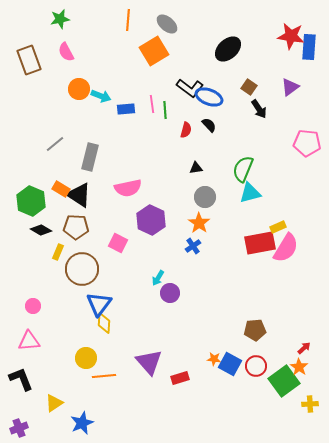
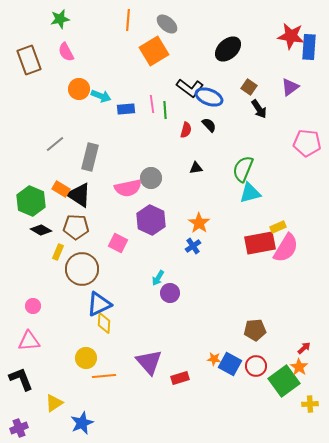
gray circle at (205, 197): moved 54 px left, 19 px up
blue triangle at (99, 304): rotated 28 degrees clockwise
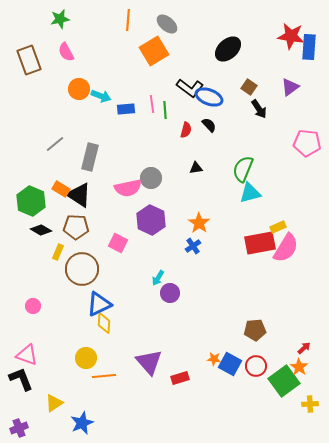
pink triangle at (29, 341): moved 2 px left, 14 px down; rotated 25 degrees clockwise
